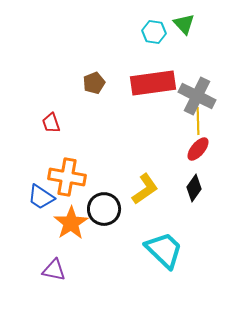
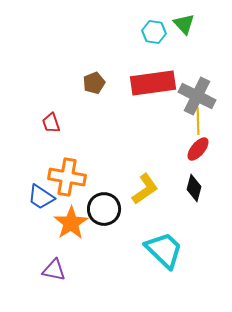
black diamond: rotated 20 degrees counterclockwise
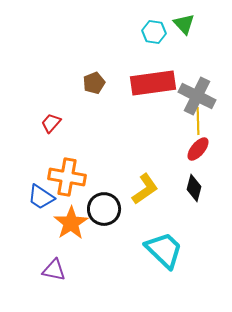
red trapezoid: rotated 60 degrees clockwise
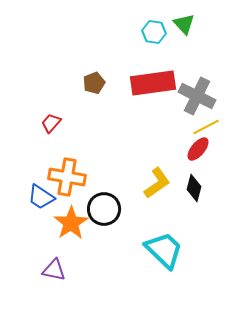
yellow line: moved 8 px right, 6 px down; rotated 64 degrees clockwise
yellow L-shape: moved 12 px right, 6 px up
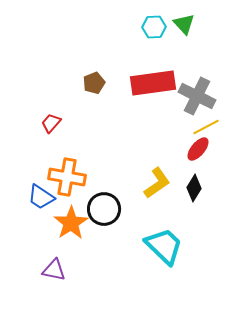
cyan hexagon: moved 5 px up; rotated 10 degrees counterclockwise
black diamond: rotated 16 degrees clockwise
cyan trapezoid: moved 4 px up
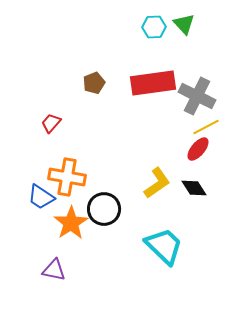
black diamond: rotated 64 degrees counterclockwise
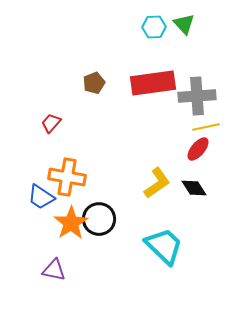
gray cross: rotated 30 degrees counterclockwise
yellow line: rotated 16 degrees clockwise
black circle: moved 5 px left, 10 px down
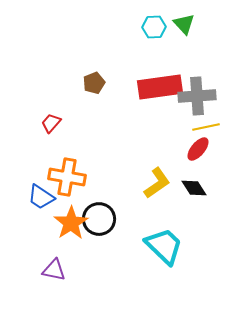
red rectangle: moved 7 px right, 4 px down
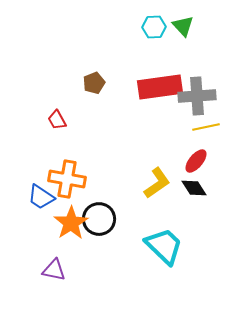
green triangle: moved 1 px left, 2 px down
red trapezoid: moved 6 px right, 3 px up; rotated 70 degrees counterclockwise
red ellipse: moved 2 px left, 12 px down
orange cross: moved 2 px down
